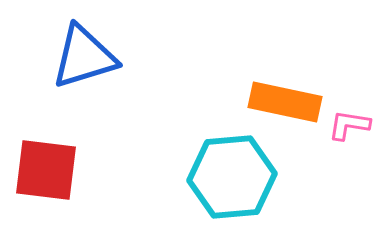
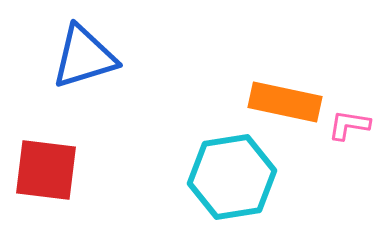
cyan hexagon: rotated 4 degrees counterclockwise
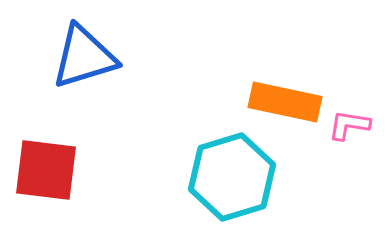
cyan hexagon: rotated 8 degrees counterclockwise
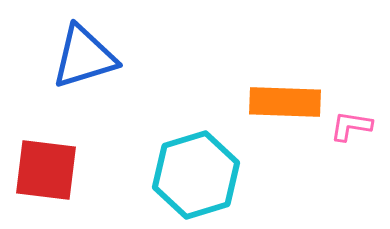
orange rectangle: rotated 10 degrees counterclockwise
pink L-shape: moved 2 px right, 1 px down
cyan hexagon: moved 36 px left, 2 px up
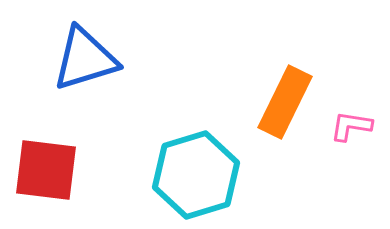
blue triangle: moved 1 px right, 2 px down
orange rectangle: rotated 66 degrees counterclockwise
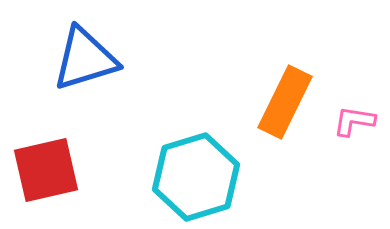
pink L-shape: moved 3 px right, 5 px up
red square: rotated 20 degrees counterclockwise
cyan hexagon: moved 2 px down
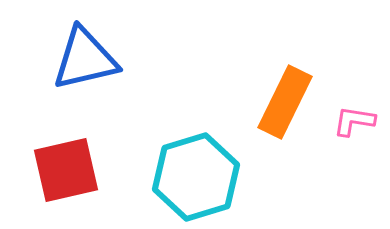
blue triangle: rotated 4 degrees clockwise
red square: moved 20 px right
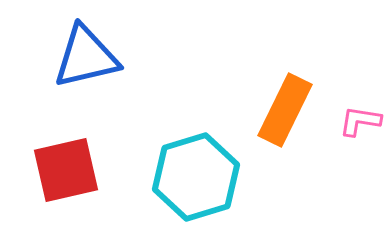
blue triangle: moved 1 px right, 2 px up
orange rectangle: moved 8 px down
pink L-shape: moved 6 px right
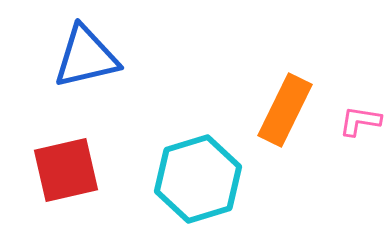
cyan hexagon: moved 2 px right, 2 px down
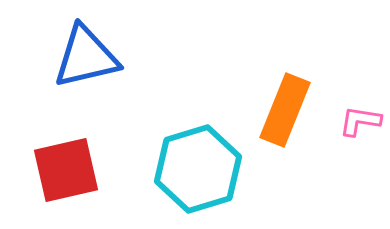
orange rectangle: rotated 4 degrees counterclockwise
cyan hexagon: moved 10 px up
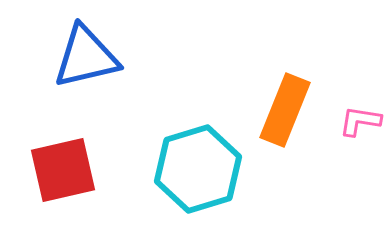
red square: moved 3 px left
